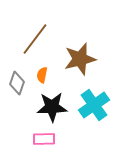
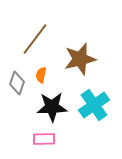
orange semicircle: moved 1 px left
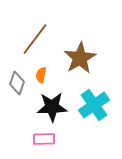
brown star: moved 1 px up; rotated 16 degrees counterclockwise
